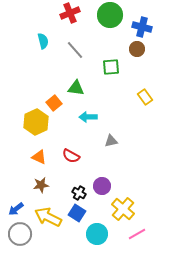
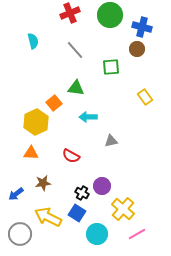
cyan semicircle: moved 10 px left
orange triangle: moved 8 px left, 4 px up; rotated 21 degrees counterclockwise
brown star: moved 2 px right, 2 px up
black cross: moved 3 px right
blue arrow: moved 15 px up
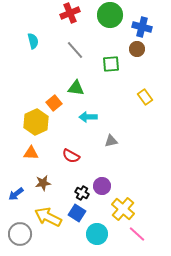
green square: moved 3 px up
pink line: rotated 72 degrees clockwise
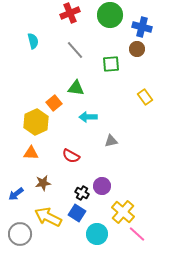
yellow cross: moved 3 px down
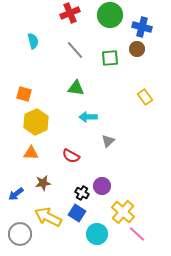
green square: moved 1 px left, 6 px up
orange square: moved 30 px left, 9 px up; rotated 35 degrees counterclockwise
gray triangle: moved 3 px left; rotated 32 degrees counterclockwise
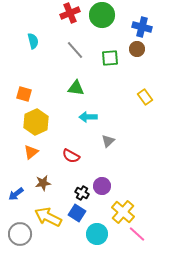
green circle: moved 8 px left
orange triangle: moved 1 px up; rotated 42 degrees counterclockwise
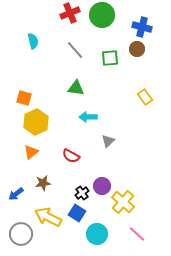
orange square: moved 4 px down
black cross: rotated 24 degrees clockwise
yellow cross: moved 10 px up
gray circle: moved 1 px right
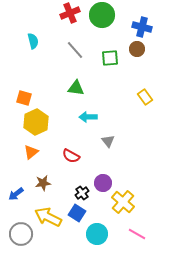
gray triangle: rotated 24 degrees counterclockwise
purple circle: moved 1 px right, 3 px up
pink line: rotated 12 degrees counterclockwise
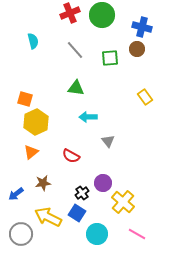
orange square: moved 1 px right, 1 px down
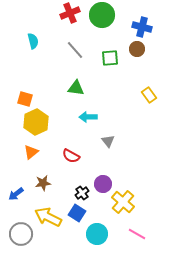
yellow rectangle: moved 4 px right, 2 px up
purple circle: moved 1 px down
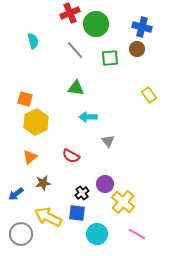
green circle: moved 6 px left, 9 px down
orange triangle: moved 1 px left, 5 px down
purple circle: moved 2 px right
blue square: rotated 24 degrees counterclockwise
